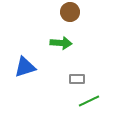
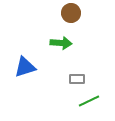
brown circle: moved 1 px right, 1 px down
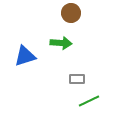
blue triangle: moved 11 px up
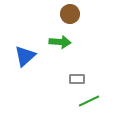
brown circle: moved 1 px left, 1 px down
green arrow: moved 1 px left, 1 px up
blue triangle: rotated 25 degrees counterclockwise
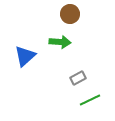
gray rectangle: moved 1 px right, 1 px up; rotated 28 degrees counterclockwise
green line: moved 1 px right, 1 px up
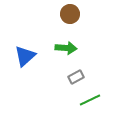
green arrow: moved 6 px right, 6 px down
gray rectangle: moved 2 px left, 1 px up
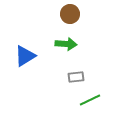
green arrow: moved 4 px up
blue triangle: rotated 10 degrees clockwise
gray rectangle: rotated 21 degrees clockwise
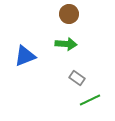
brown circle: moved 1 px left
blue triangle: rotated 10 degrees clockwise
gray rectangle: moved 1 px right, 1 px down; rotated 42 degrees clockwise
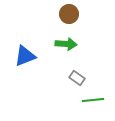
green line: moved 3 px right; rotated 20 degrees clockwise
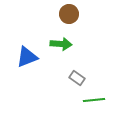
green arrow: moved 5 px left
blue triangle: moved 2 px right, 1 px down
green line: moved 1 px right
